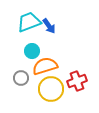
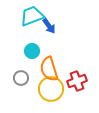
cyan trapezoid: moved 3 px right, 6 px up
orange semicircle: moved 4 px right, 3 px down; rotated 90 degrees counterclockwise
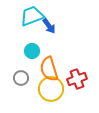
red cross: moved 2 px up
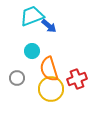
blue arrow: rotated 14 degrees counterclockwise
gray circle: moved 4 px left
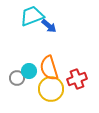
cyan circle: moved 3 px left, 20 px down
orange semicircle: moved 1 px up
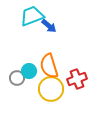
orange semicircle: moved 2 px up
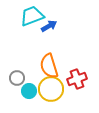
blue arrow: rotated 70 degrees counterclockwise
cyan circle: moved 20 px down
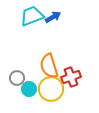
blue arrow: moved 4 px right, 9 px up
red cross: moved 6 px left, 2 px up
cyan circle: moved 2 px up
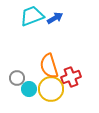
blue arrow: moved 2 px right, 1 px down
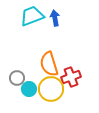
blue arrow: rotated 70 degrees counterclockwise
orange semicircle: moved 2 px up
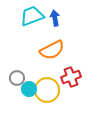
orange semicircle: moved 3 px right, 14 px up; rotated 100 degrees counterclockwise
yellow circle: moved 4 px left, 1 px down
